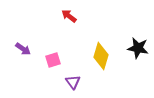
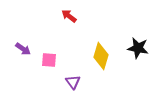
pink square: moved 4 px left; rotated 21 degrees clockwise
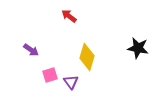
purple arrow: moved 8 px right, 1 px down
yellow diamond: moved 14 px left, 1 px down
pink square: moved 1 px right, 15 px down; rotated 21 degrees counterclockwise
purple triangle: moved 2 px left
